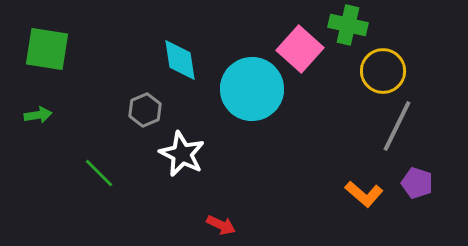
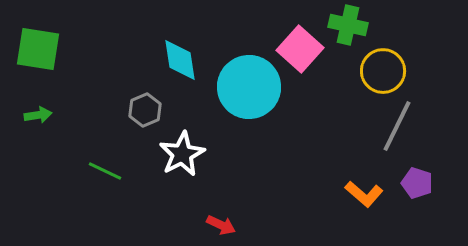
green square: moved 9 px left
cyan circle: moved 3 px left, 2 px up
white star: rotated 18 degrees clockwise
green line: moved 6 px right, 2 px up; rotated 20 degrees counterclockwise
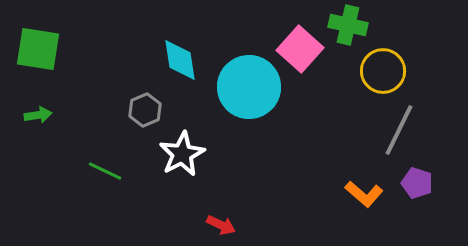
gray line: moved 2 px right, 4 px down
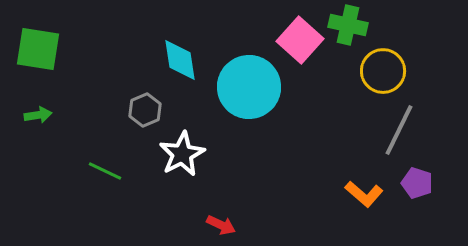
pink square: moved 9 px up
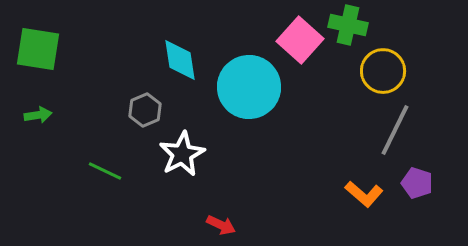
gray line: moved 4 px left
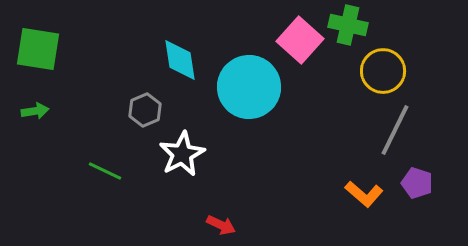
green arrow: moved 3 px left, 4 px up
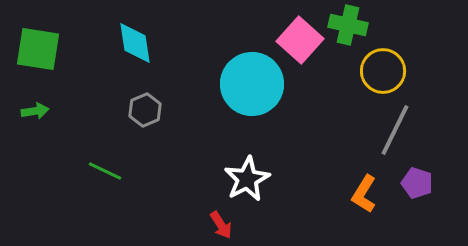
cyan diamond: moved 45 px left, 17 px up
cyan circle: moved 3 px right, 3 px up
white star: moved 65 px right, 25 px down
orange L-shape: rotated 81 degrees clockwise
red arrow: rotated 32 degrees clockwise
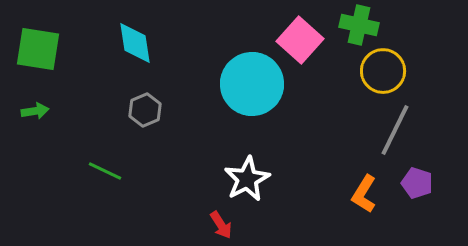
green cross: moved 11 px right
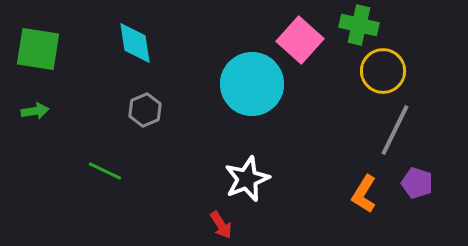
white star: rotated 6 degrees clockwise
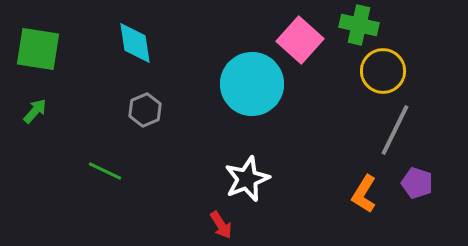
green arrow: rotated 40 degrees counterclockwise
